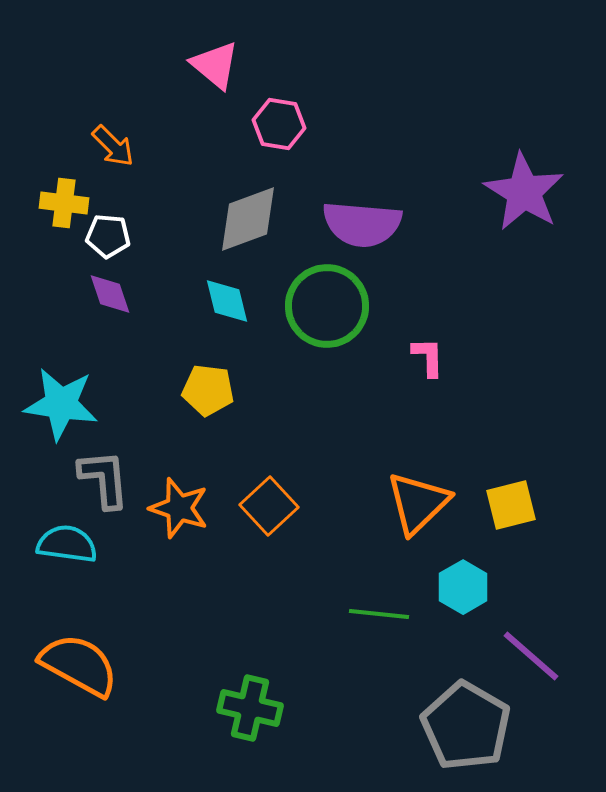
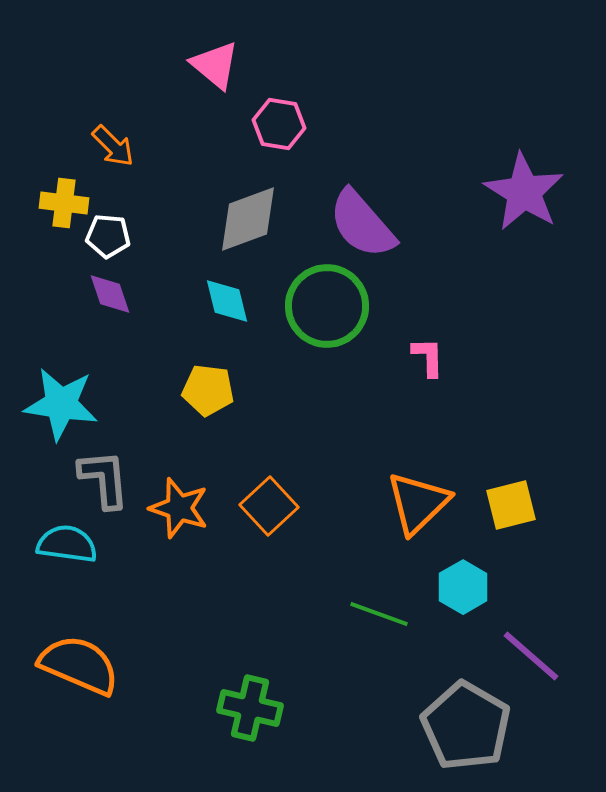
purple semicircle: rotated 44 degrees clockwise
green line: rotated 14 degrees clockwise
orange semicircle: rotated 6 degrees counterclockwise
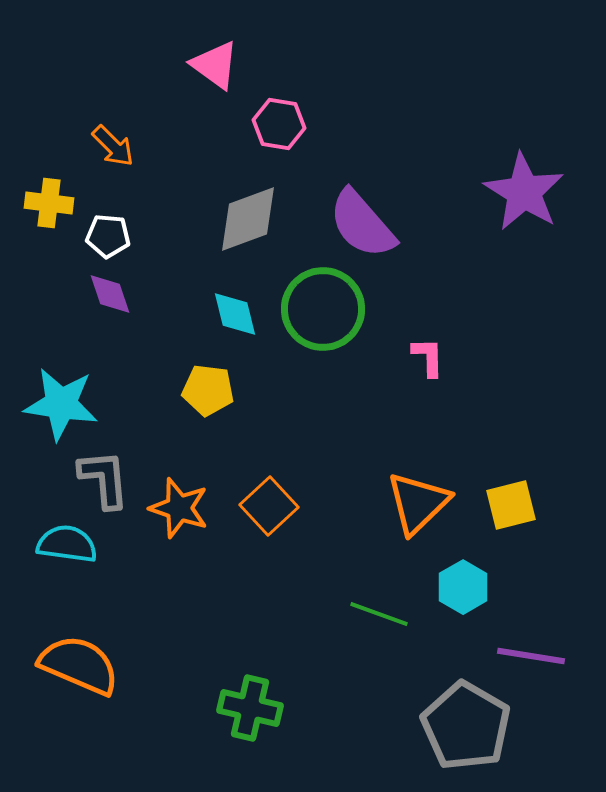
pink triangle: rotated 4 degrees counterclockwise
yellow cross: moved 15 px left
cyan diamond: moved 8 px right, 13 px down
green circle: moved 4 px left, 3 px down
purple line: rotated 32 degrees counterclockwise
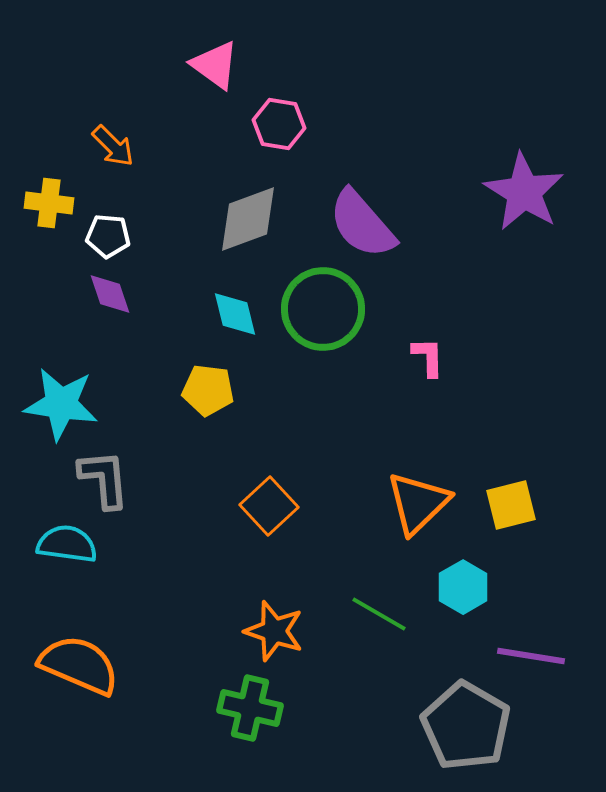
orange star: moved 95 px right, 123 px down
green line: rotated 10 degrees clockwise
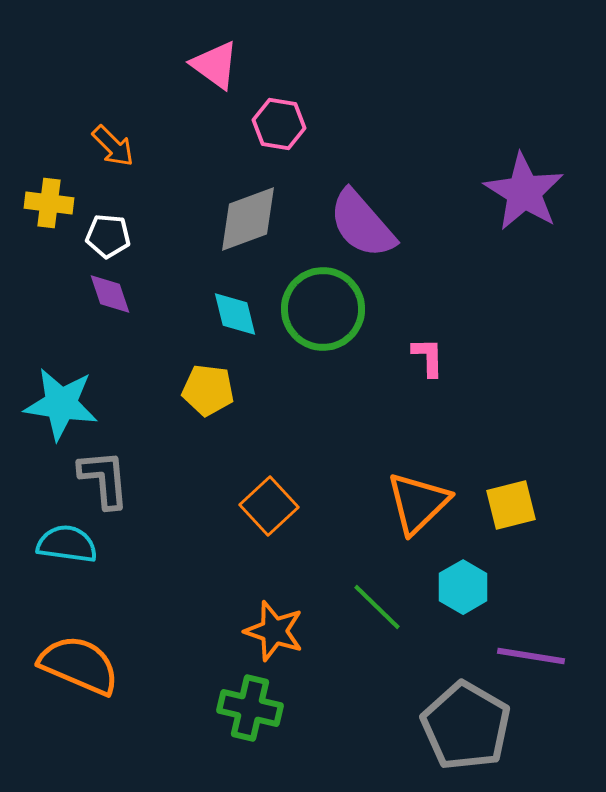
green line: moved 2 px left, 7 px up; rotated 14 degrees clockwise
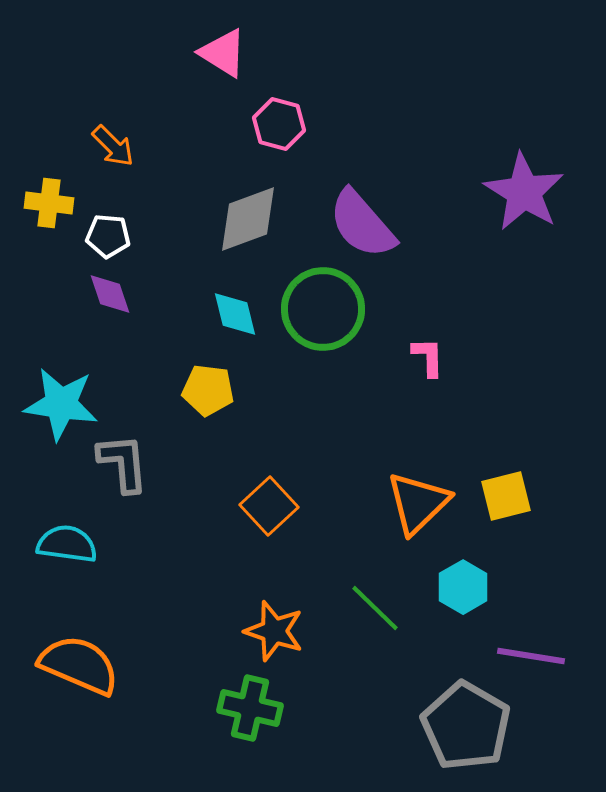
pink triangle: moved 8 px right, 12 px up; rotated 4 degrees counterclockwise
pink hexagon: rotated 6 degrees clockwise
gray L-shape: moved 19 px right, 16 px up
yellow square: moved 5 px left, 9 px up
green line: moved 2 px left, 1 px down
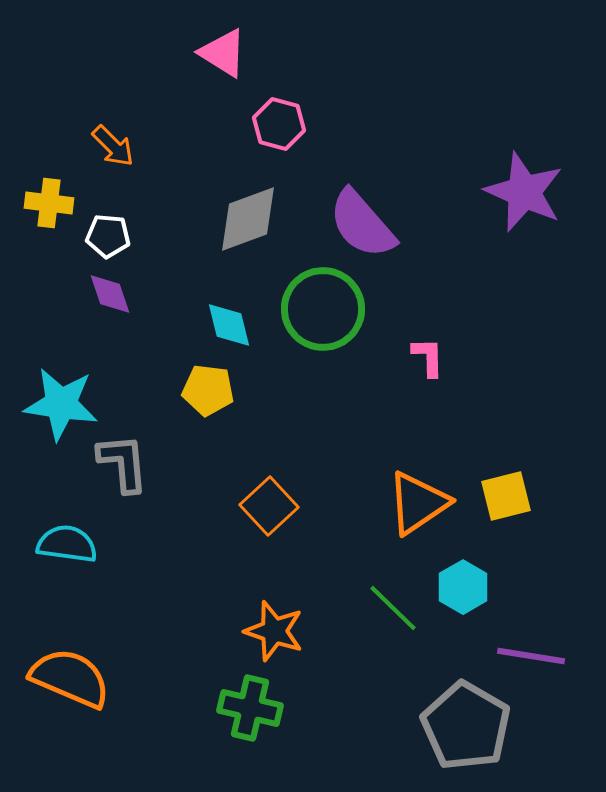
purple star: rotated 8 degrees counterclockwise
cyan diamond: moved 6 px left, 11 px down
orange triangle: rotated 10 degrees clockwise
green line: moved 18 px right
orange semicircle: moved 9 px left, 13 px down
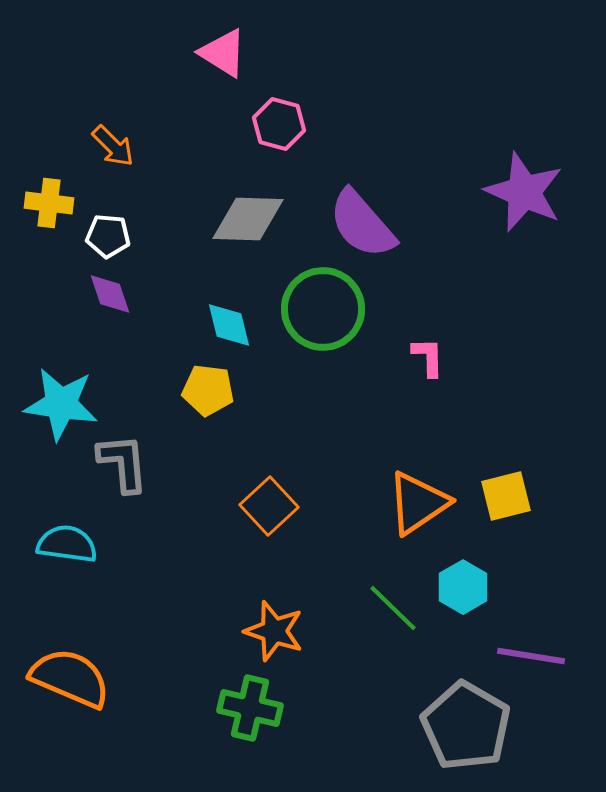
gray diamond: rotated 22 degrees clockwise
